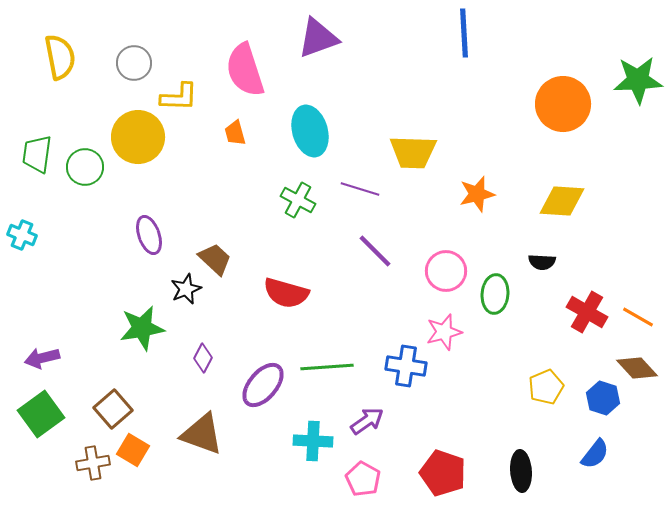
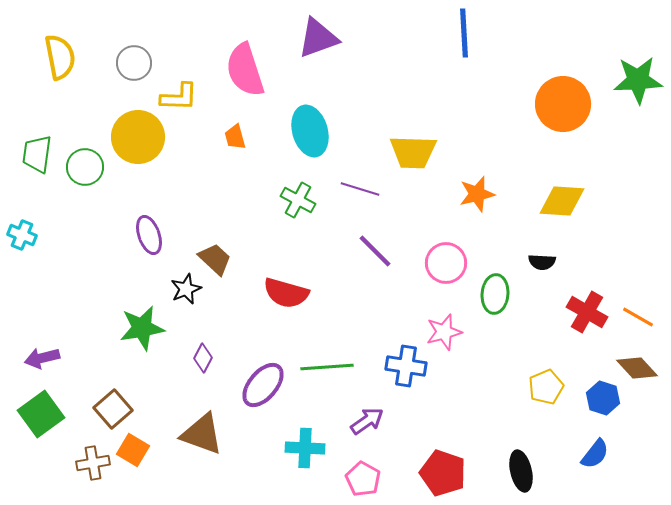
orange trapezoid at (235, 133): moved 4 px down
pink circle at (446, 271): moved 8 px up
cyan cross at (313, 441): moved 8 px left, 7 px down
black ellipse at (521, 471): rotated 9 degrees counterclockwise
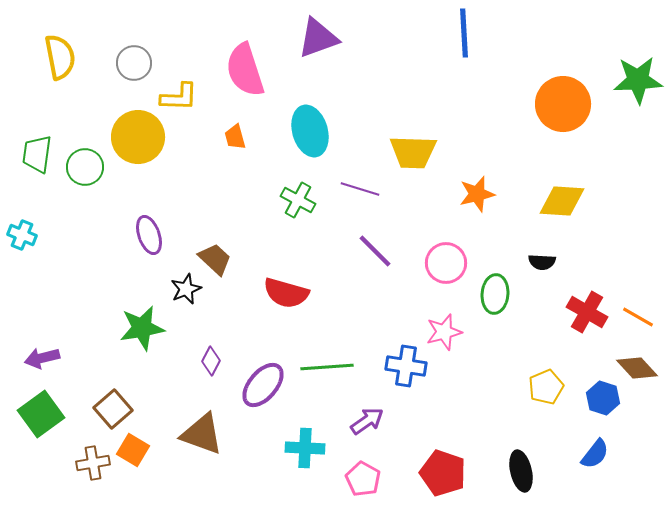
purple diamond at (203, 358): moved 8 px right, 3 px down
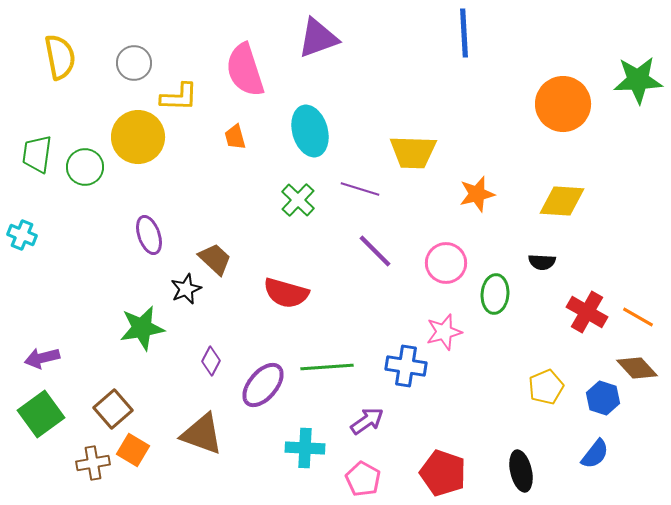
green cross at (298, 200): rotated 16 degrees clockwise
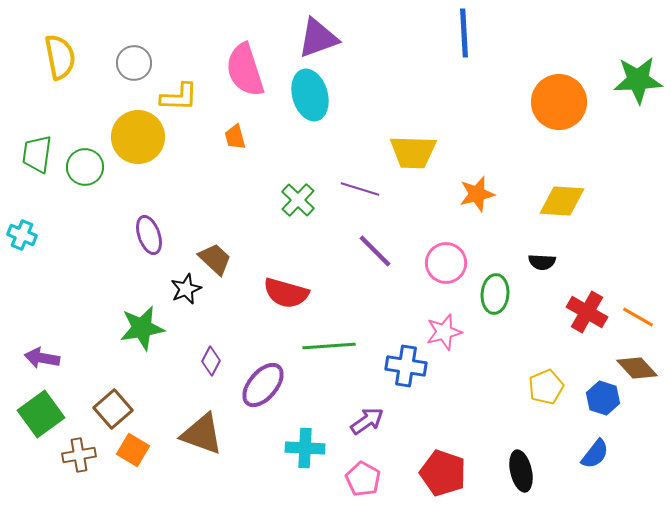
orange circle at (563, 104): moved 4 px left, 2 px up
cyan ellipse at (310, 131): moved 36 px up
purple arrow at (42, 358): rotated 24 degrees clockwise
green line at (327, 367): moved 2 px right, 21 px up
brown cross at (93, 463): moved 14 px left, 8 px up
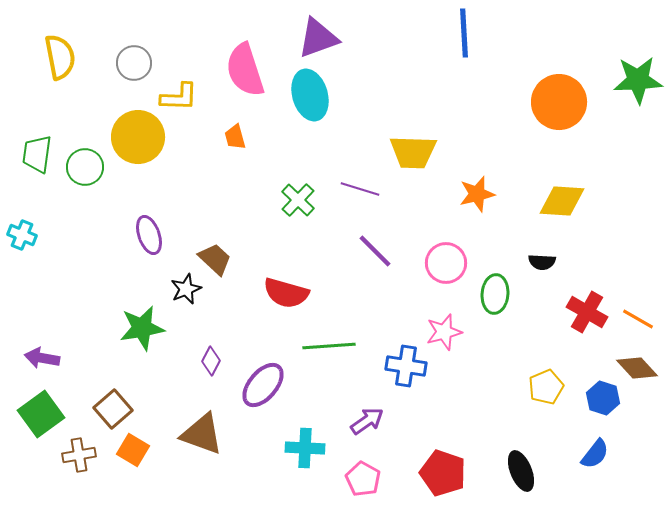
orange line at (638, 317): moved 2 px down
black ellipse at (521, 471): rotated 9 degrees counterclockwise
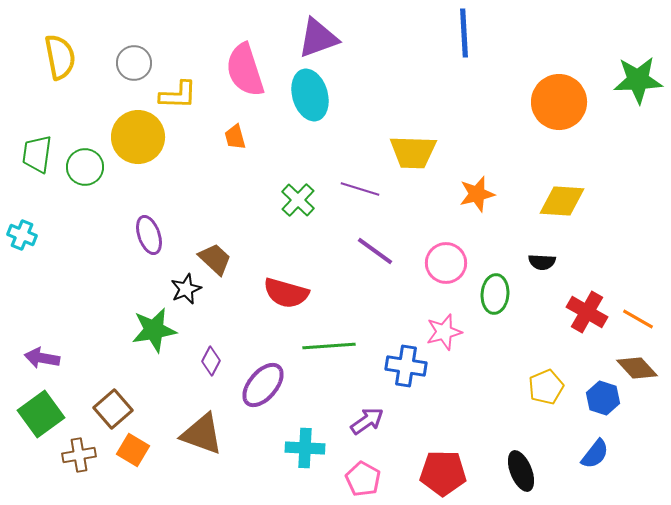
yellow L-shape at (179, 97): moved 1 px left, 2 px up
purple line at (375, 251): rotated 9 degrees counterclockwise
green star at (142, 328): moved 12 px right, 2 px down
red pentagon at (443, 473): rotated 18 degrees counterclockwise
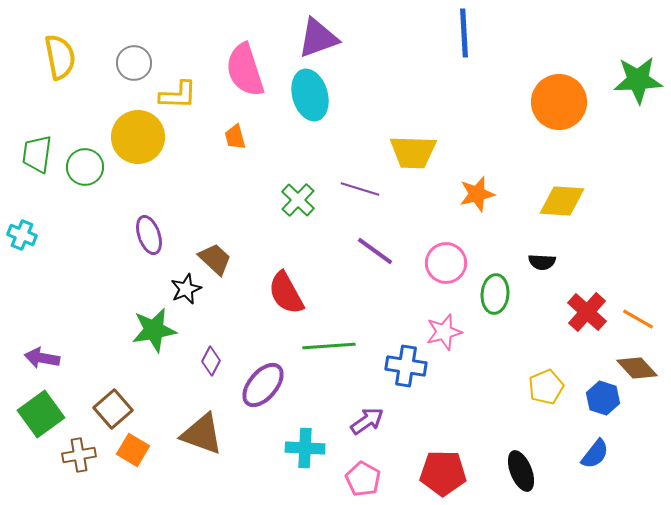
red semicircle at (286, 293): rotated 45 degrees clockwise
red cross at (587, 312): rotated 12 degrees clockwise
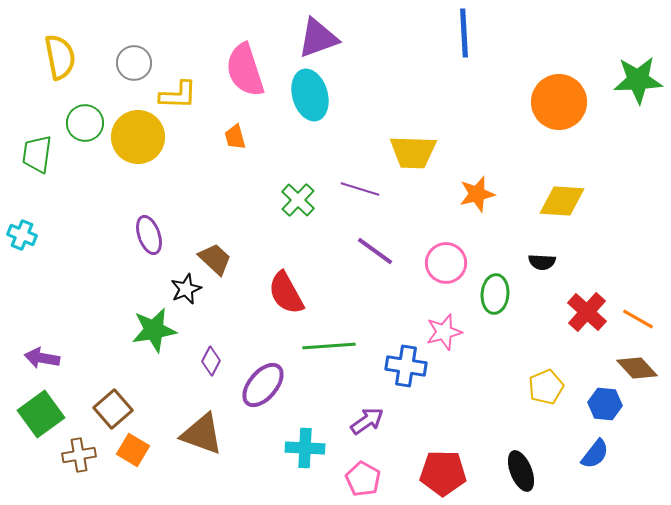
green circle at (85, 167): moved 44 px up
blue hexagon at (603, 398): moved 2 px right, 6 px down; rotated 12 degrees counterclockwise
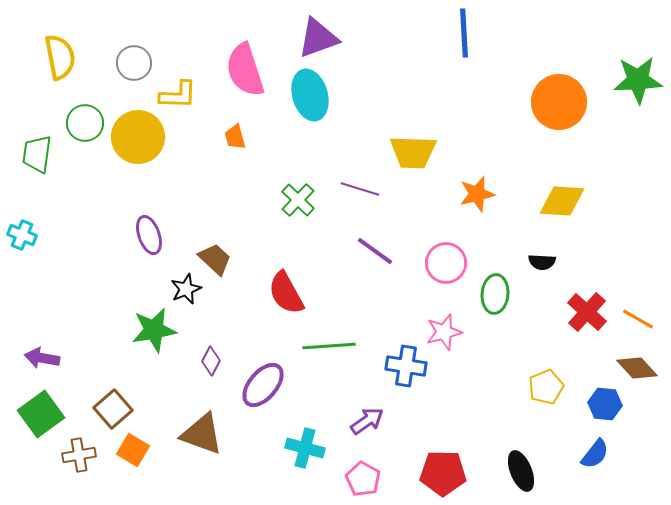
cyan cross at (305, 448): rotated 12 degrees clockwise
